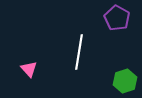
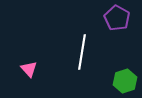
white line: moved 3 px right
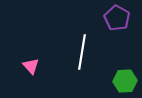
pink triangle: moved 2 px right, 3 px up
green hexagon: rotated 15 degrees clockwise
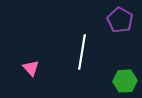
purple pentagon: moved 3 px right, 2 px down
pink triangle: moved 2 px down
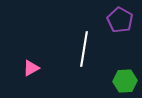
white line: moved 2 px right, 3 px up
pink triangle: rotated 42 degrees clockwise
